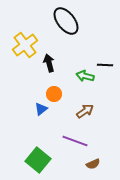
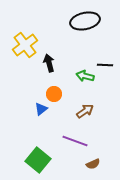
black ellipse: moved 19 px right; rotated 64 degrees counterclockwise
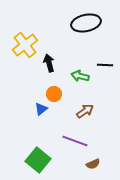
black ellipse: moved 1 px right, 2 px down
green arrow: moved 5 px left
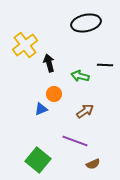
blue triangle: rotated 16 degrees clockwise
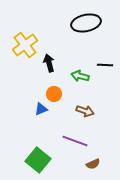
brown arrow: rotated 54 degrees clockwise
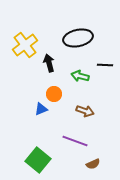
black ellipse: moved 8 px left, 15 px down
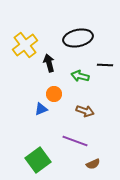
green square: rotated 15 degrees clockwise
